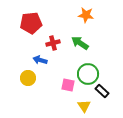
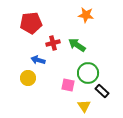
green arrow: moved 3 px left, 2 px down
blue arrow: moved 2 px left
green circle: moved 1 px up
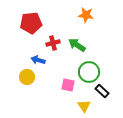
green circle: moved 1 px right, 1 px up
yellow circle: moved 1 px left, 1 px up
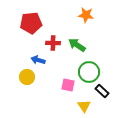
red cross: rotated 16 degrees clockwise
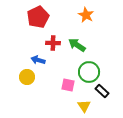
orange star: rotated 21 degrees clockwise
red pentagon: moved 7 px right, 6 px up; rotated 20 degrees counterclockwise
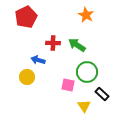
red pentagon: moved 12 px left
green circle: moved 2 px left
black rectangle: moved 3 px down
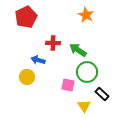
green arrow: moved 1 px right, 5 px down
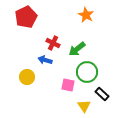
red cross: rotated 24 degrees clockwise
green arrow: moved 1 px left, 1 px up; rotated 72 degrees counterclockwise
blue arrow: moved 7 px right
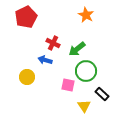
green circle: moved 1 px left, 1 px up
